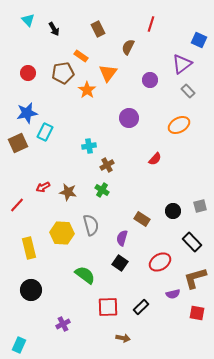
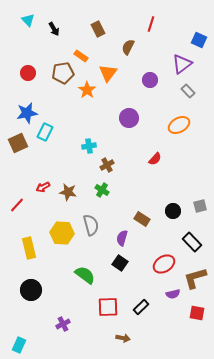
red ellipse at (160, 262): moved 4 px right, 2 px down
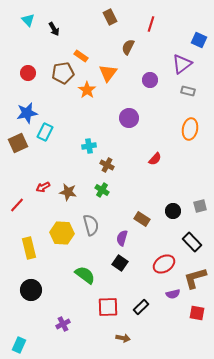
brown rectangle at (98, 29): moved 12 px right, 12 px up
gray rectangle at (188, 91): rotated 32 degrees counterclockwise
orange ellipse at (179, 125): moved 11 px right, 4 px down; rotated 50 degrees counterclockwise
brown cross at (107, 165): rotated 32 degrees counterclockwise
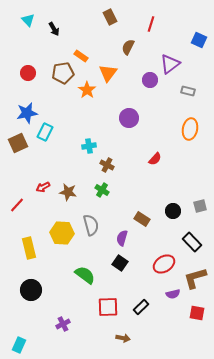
purple triangle at (182, 64): moved 12 px left
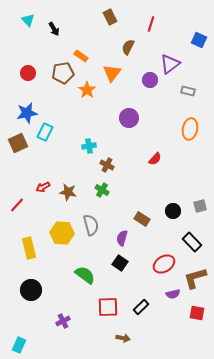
orange triangle at (108, 73): moved 4 px right
purple cross at (63, 324): moved 3 px up
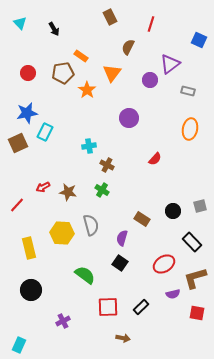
cyan triangle at (28, 20): moved 8 px left, 3 px down
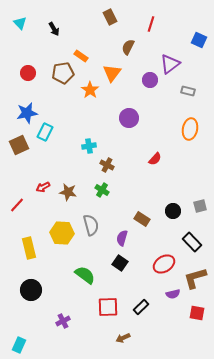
orange star at (87, 90): moved 3 px right
brown square at (18, 143): moved 1 px right, 2 px down
brown arrow at (123, 338): rotated 144 degrees clockwise
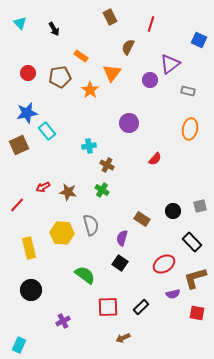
brown pentagon at (63, 73): moved 3 px left, 4 px down
purple circle at (129, 118): moved 5 px down
cyan rectangle at (45, 132): moved 2 px right, 1 px up; rotated 66 degrees counterclockwise
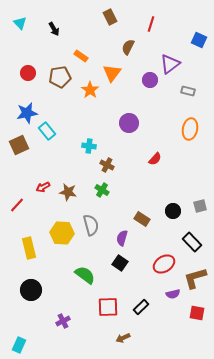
cyan cross at (89, 146): rotated 16 degrees clockwise
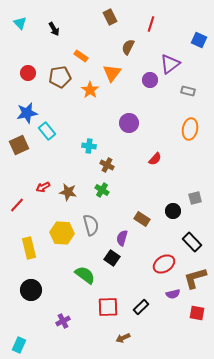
gray square at (200, 206): moved 5 px left, 8 px up
black square at (120, 263): moved 8 px left, 5 px up
